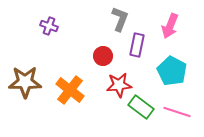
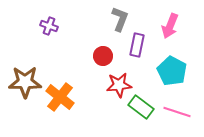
orange cross: moved 10 px left, 7 px down
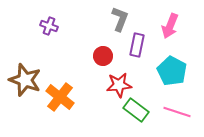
brown star: moved 2 px up; rotated 20 degrees clockwise
green rectangle: moved 5 px left, 3 px down
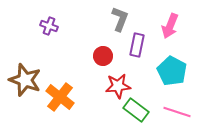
red star: moved 1 px left, 1 px down
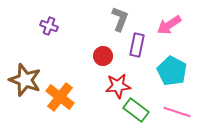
pink arrow: moved 1 px left, 1 px up; rotated 35 degrees clockwise
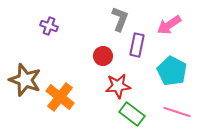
green rectangle: moved 4 px left, 4 px down
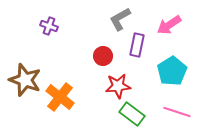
gray L-shape: rotated 140 degrees counterclockwise
cyan pentagon: rotated 12 degrees clockwise
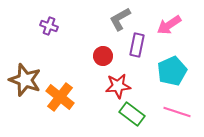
cyan pentagon: rotated 8 degrees clockwise
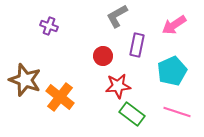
gray L-shape: moved 3 px left, 3 px up
pink arrow: moved 5 px right
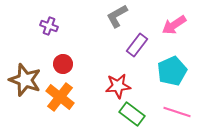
purple rectangle: rotated 25 degrees clockwise
red circle: moved 40 px left, 8 px down
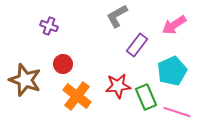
orange cross: moved 17 px right, 1 px up
green rectangle: moved 14 px right, 17 px up; rotated 30 degrees clockwise
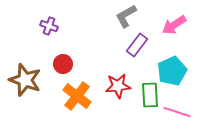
gray L-shape: moved 9 px right
green rectangle: moved 4 px right, 2 px up; rotated 20 degrees clockwise
